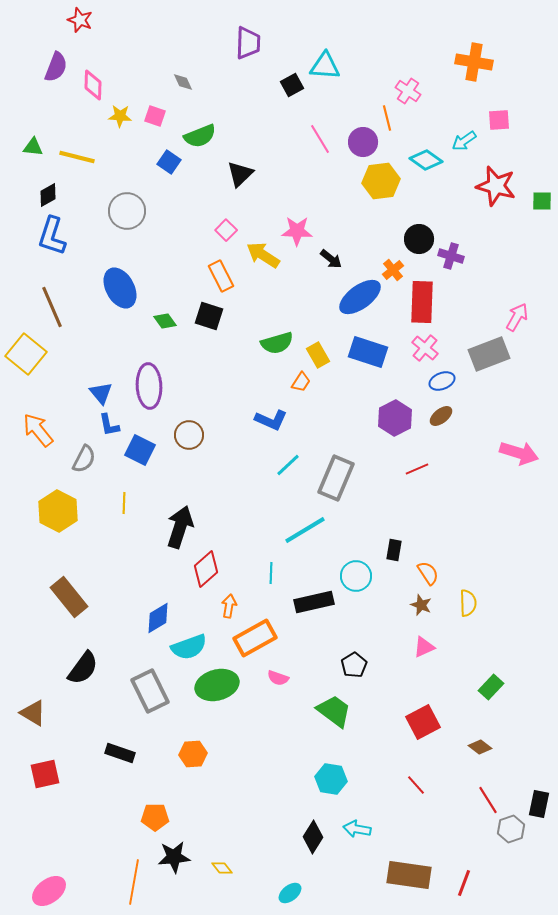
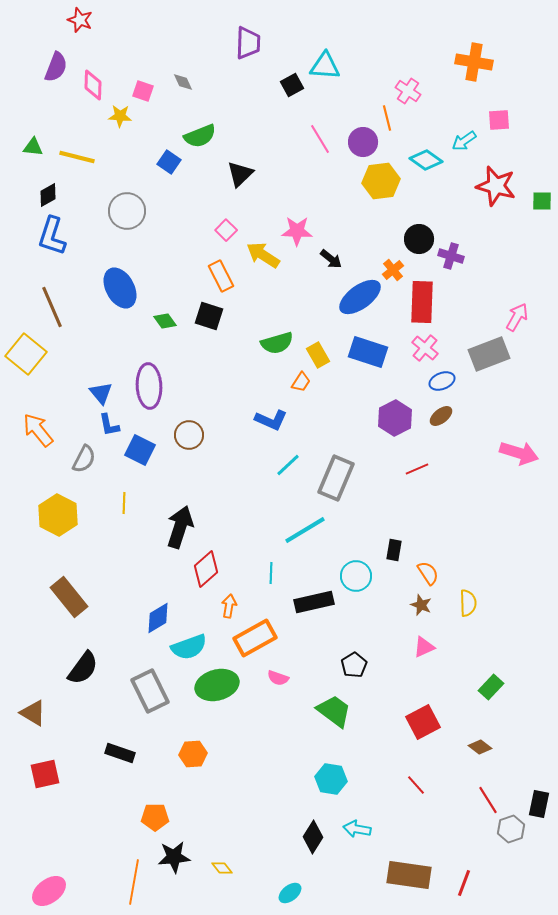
pink square at (155, 116): moved 12 px left, 25 px up
yellow hexagon at (58, 511): moved 4 px down
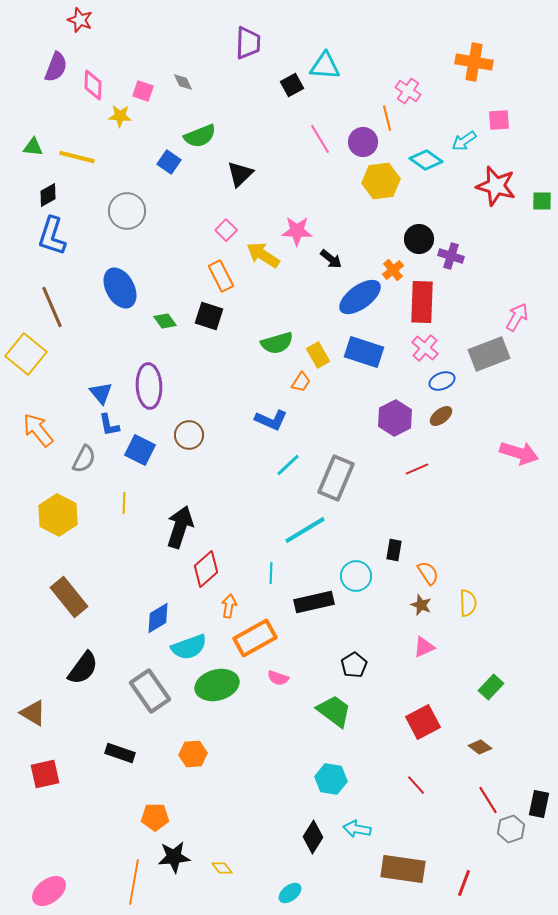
blue rectangle at (368, 352): moved 4 px left
gray rectangle at (150, 691): rotated 9 degrees counterclockwise
brown rectangle at (409, 875): moved 6 px left, 6 px up
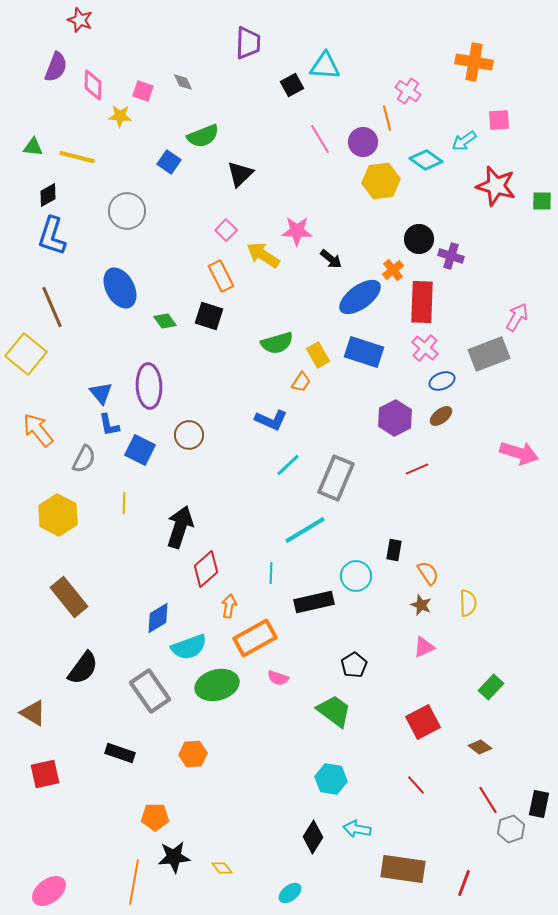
green semicircle at (200, 136): moved 3 px right
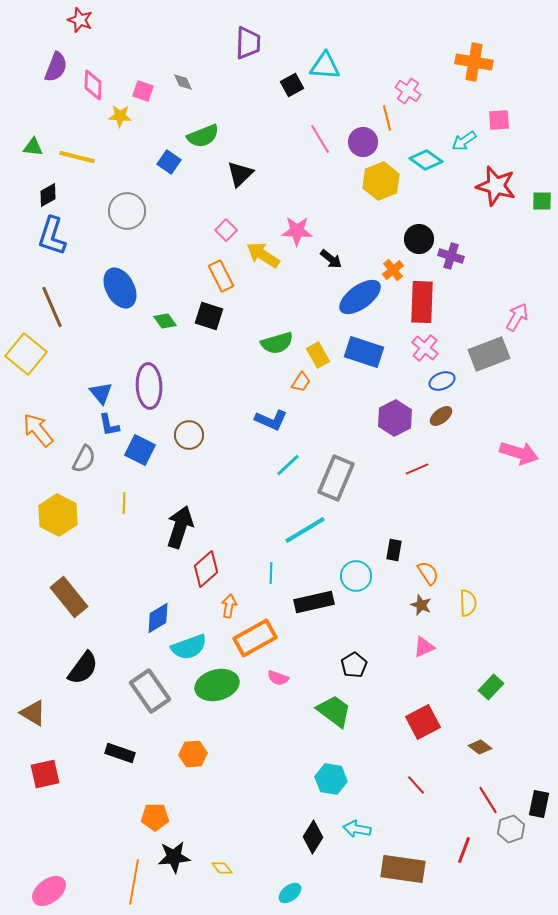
yellow hexagon at (381, 181): rotated 15 degrees counterclockwise
red line at (464, 883): moved 33 px up
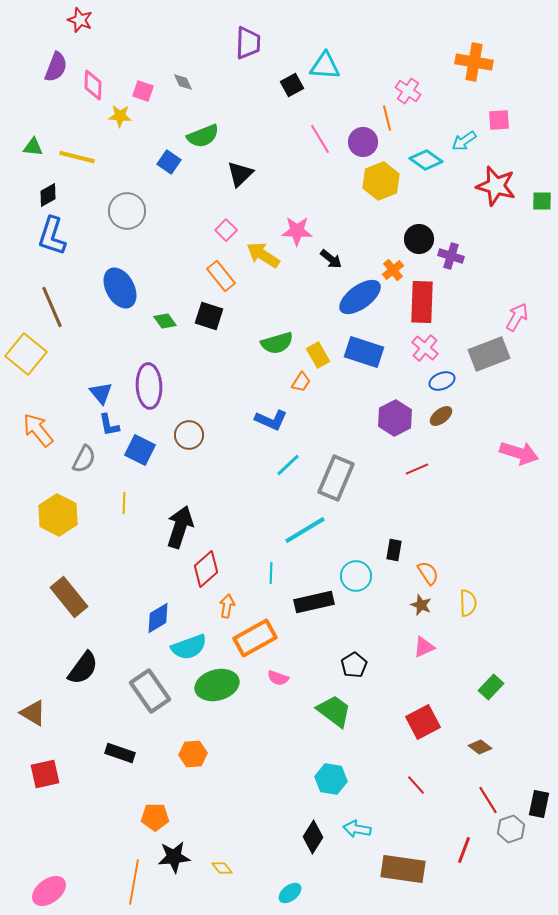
orange rectangle at (221, 276): rotated 12 degrees counterclockwise
orange arrow at (229, 606): moved 2 px left
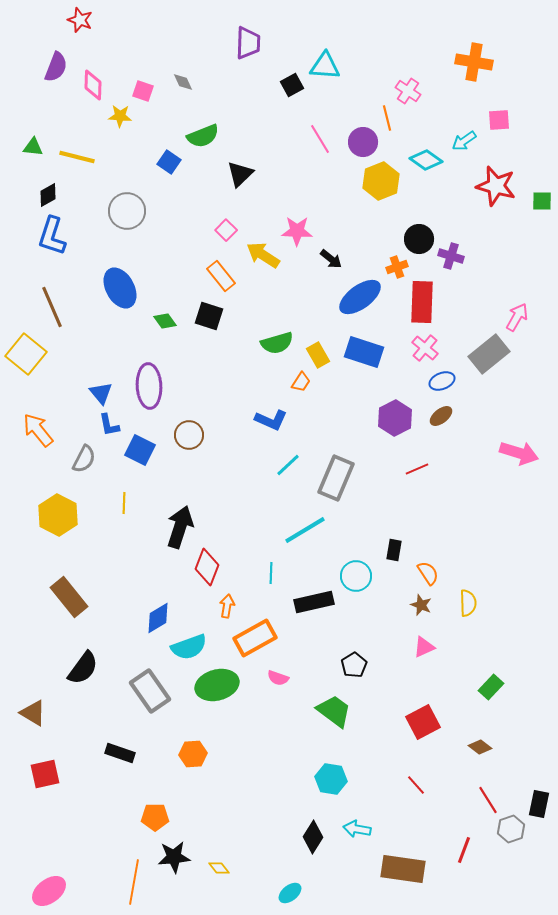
orange cross at (393, 270): moved 4 px right, 3 px up; rotated 20 degrees clockwise
gray rectangle at (489, 354): rotated 18 degrees counterclockwise
red diamond at (206, 569): moved 1 px right, 2 px up; rotated 27 degrees counterclockwise
yellow diamond at (222, 868): moved 3 px left
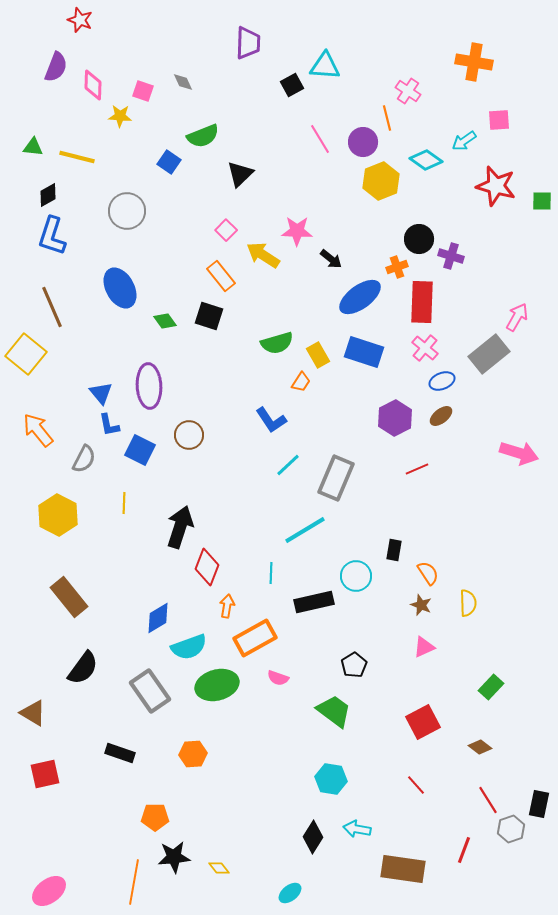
blue L-shape at (271, 420): rotated 32 degrees clockwise
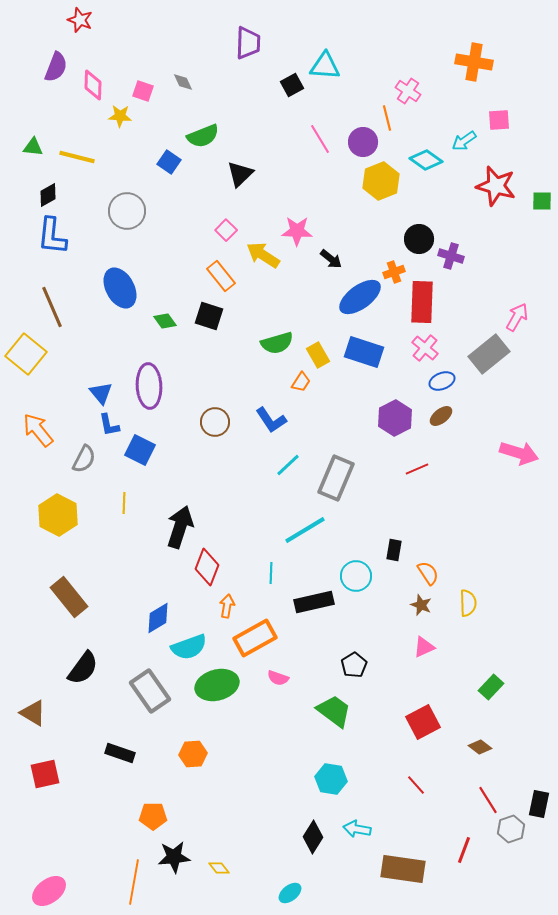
blue L-shape at (52, 236): rotated 12 degrees counterclockwise
orange cross at (397, 267): moved 3 px left, 5 px down
brown circle at (189, 435): moved 26 px right, 13 px up
orange pentagon at (155, 817): moved 2 px left, 1 px up
